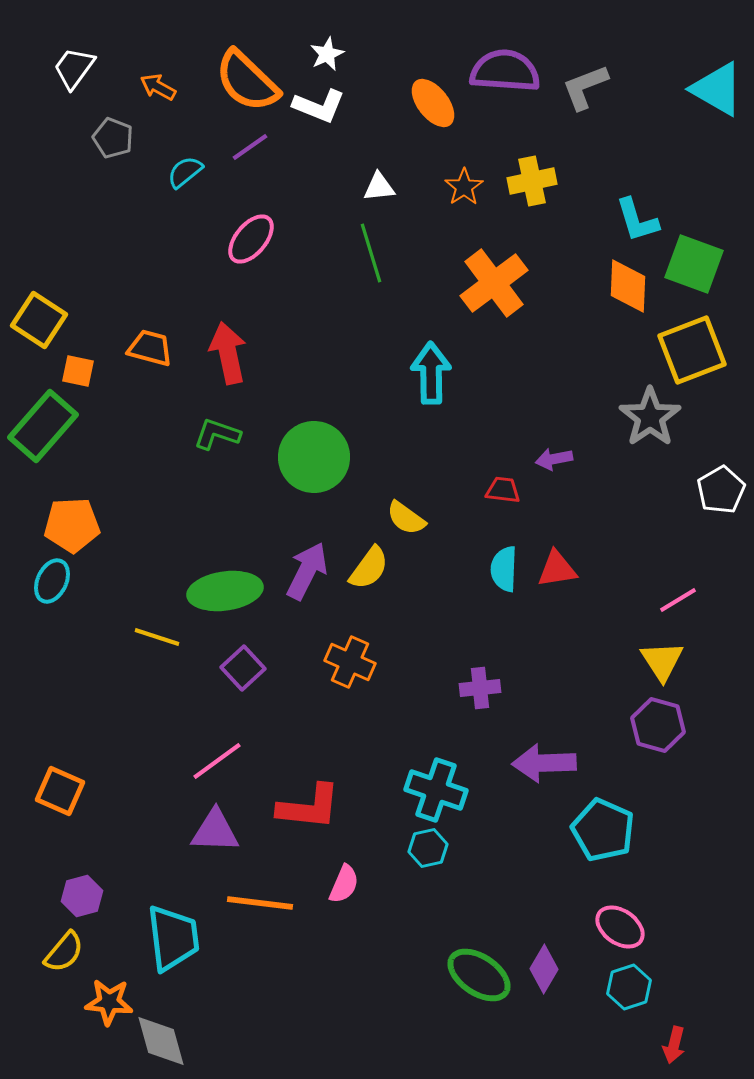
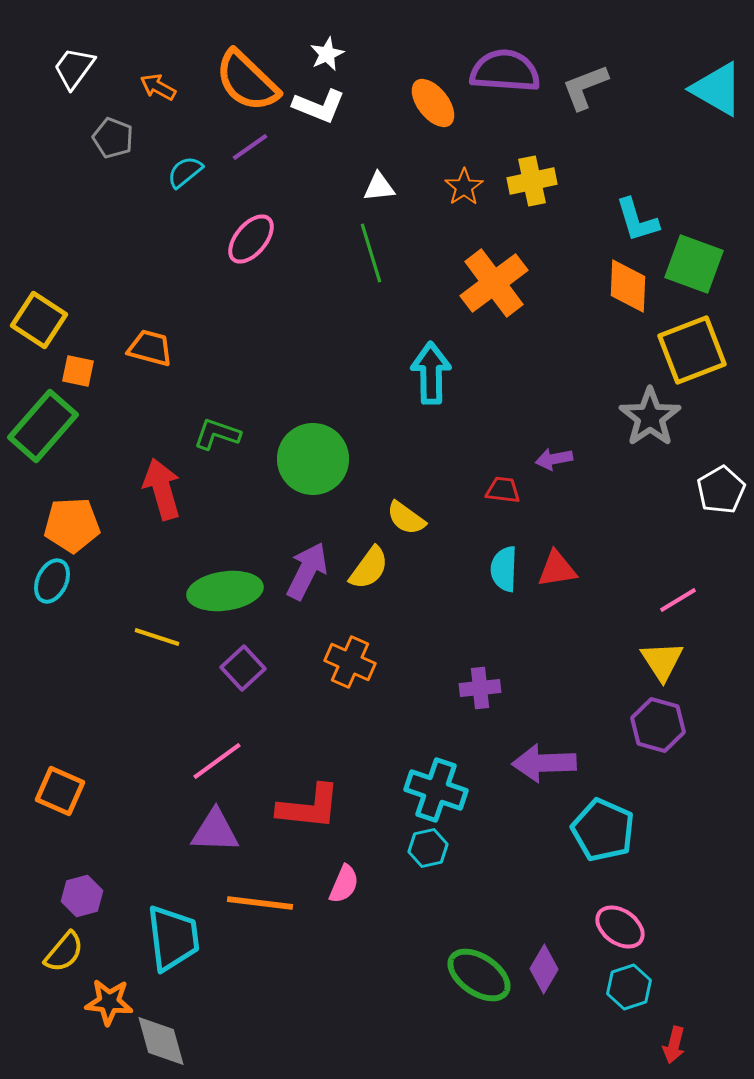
red arrow at (228, 353): moved 66 px left, 136 px down; rotated 4 degrees counterclockwise
green circle at (314, 457): moved 1 px left, 2 px down
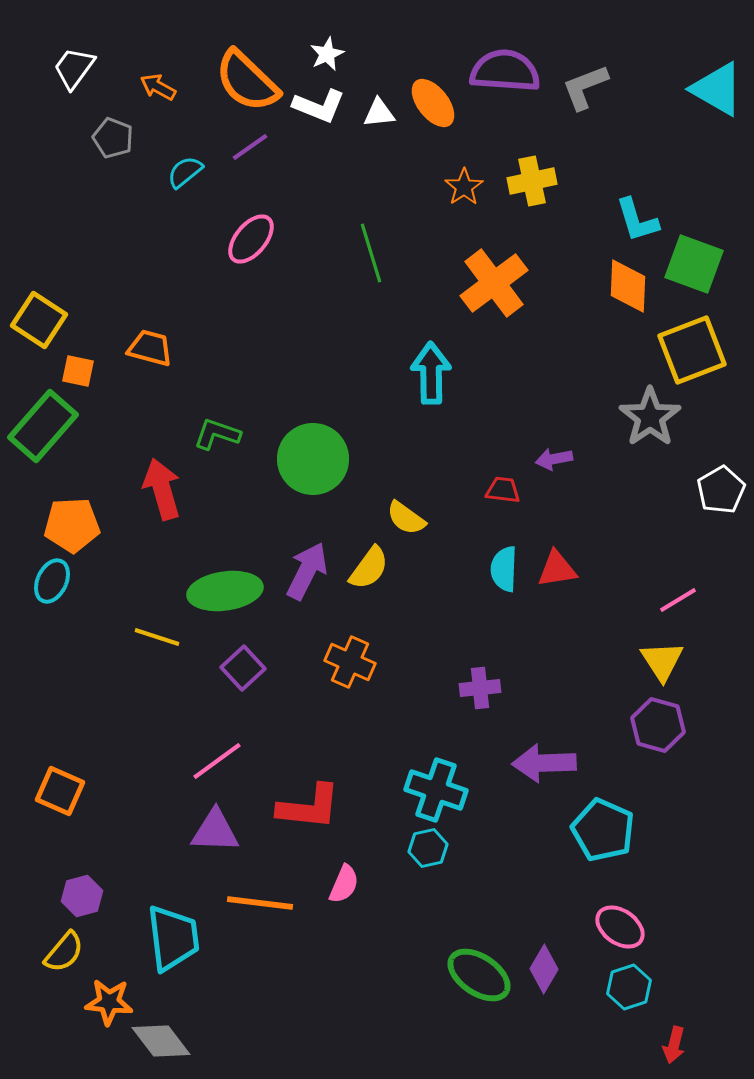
white triangle at (379, 187): moved 74 px up
gray diamond at (161, 1041): rotated 22 degrees counterclockwise
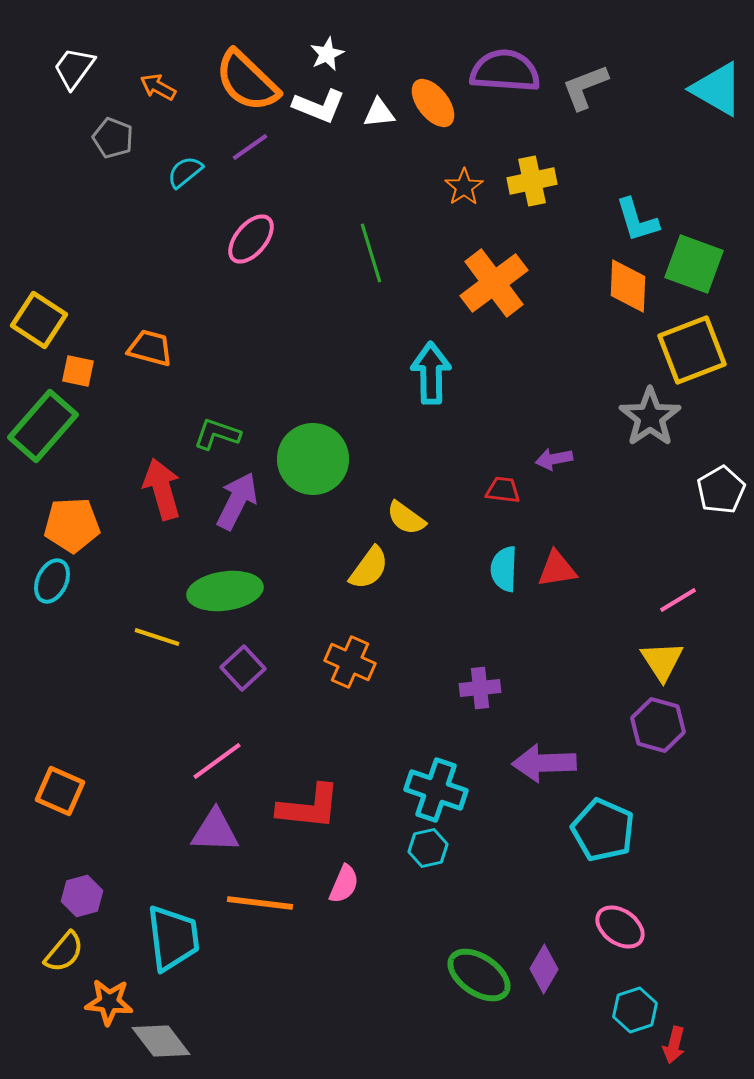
purple arrow at (307, 571): moved 70 px left, 70 px up
cyan hexagon at (629, 987): moved 6 px right, 23 px down
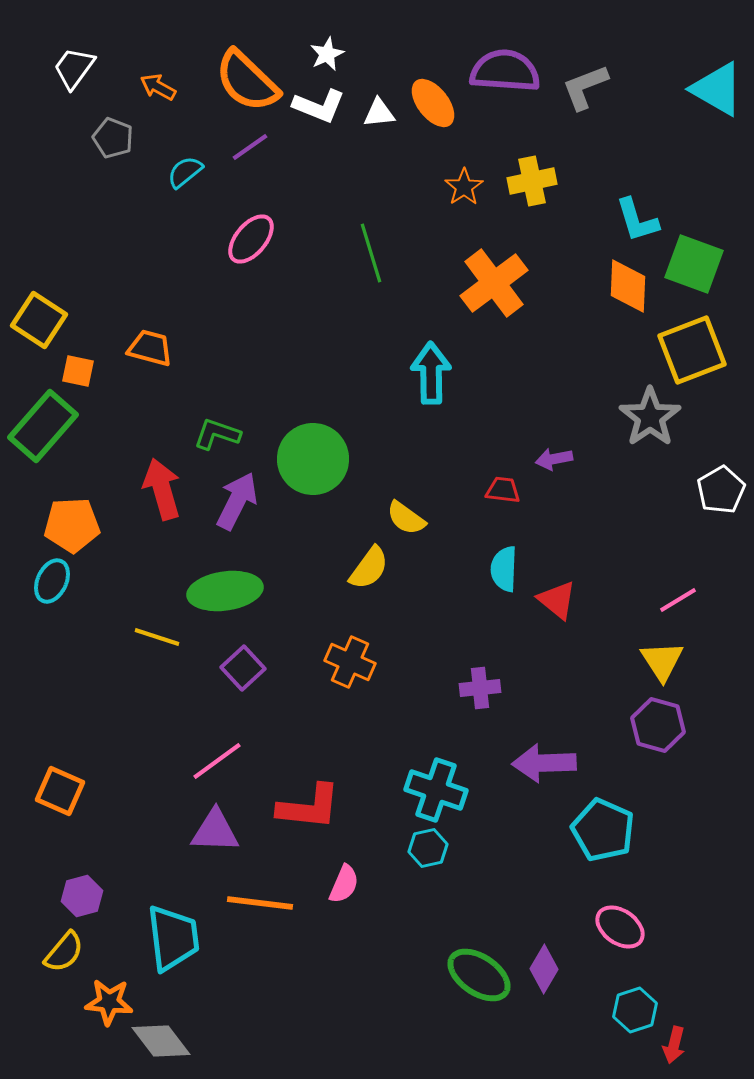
red triangle at (557, 569): moved 31 px down; rotated 48 degrees clockwise
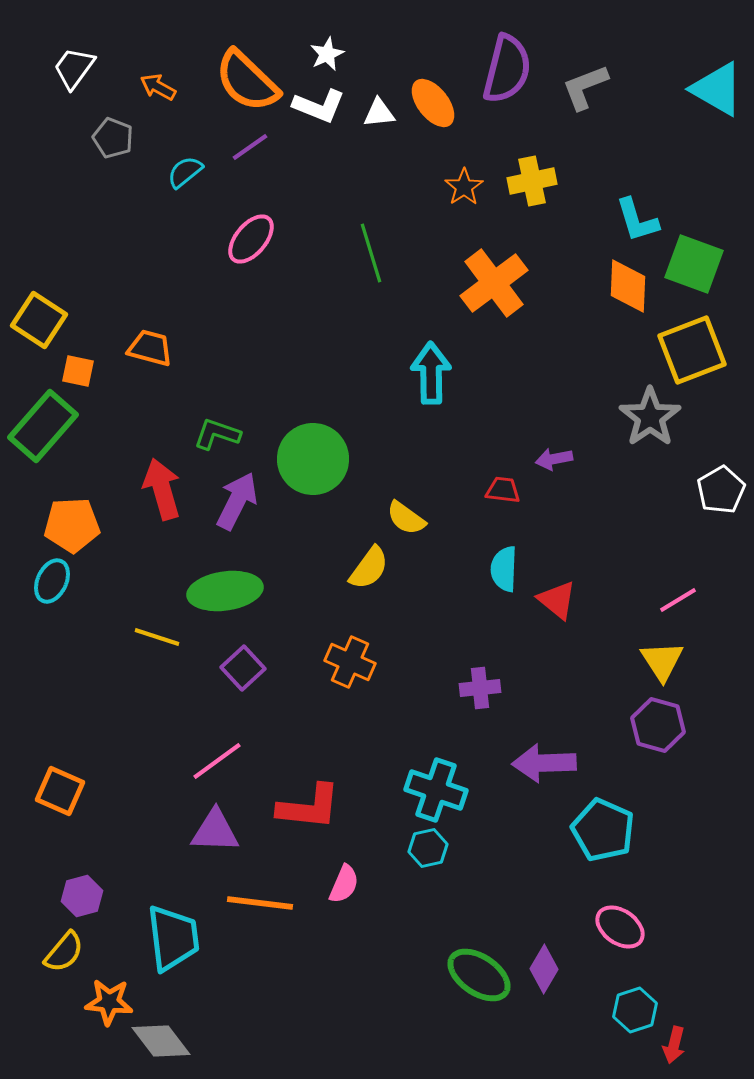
purple semicircle at (505, 71): moved 2 px right, 2 px up; rotated 100 degrees clockwise
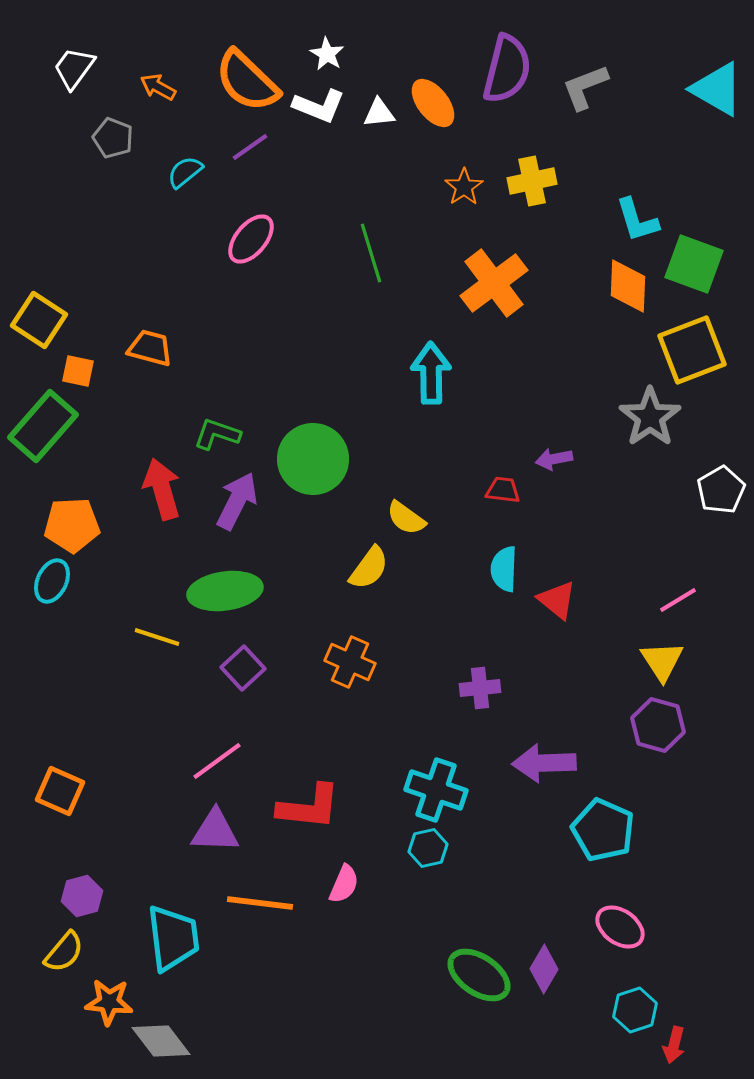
white star at (327, 54): rotated 16 degrees counterclockwise
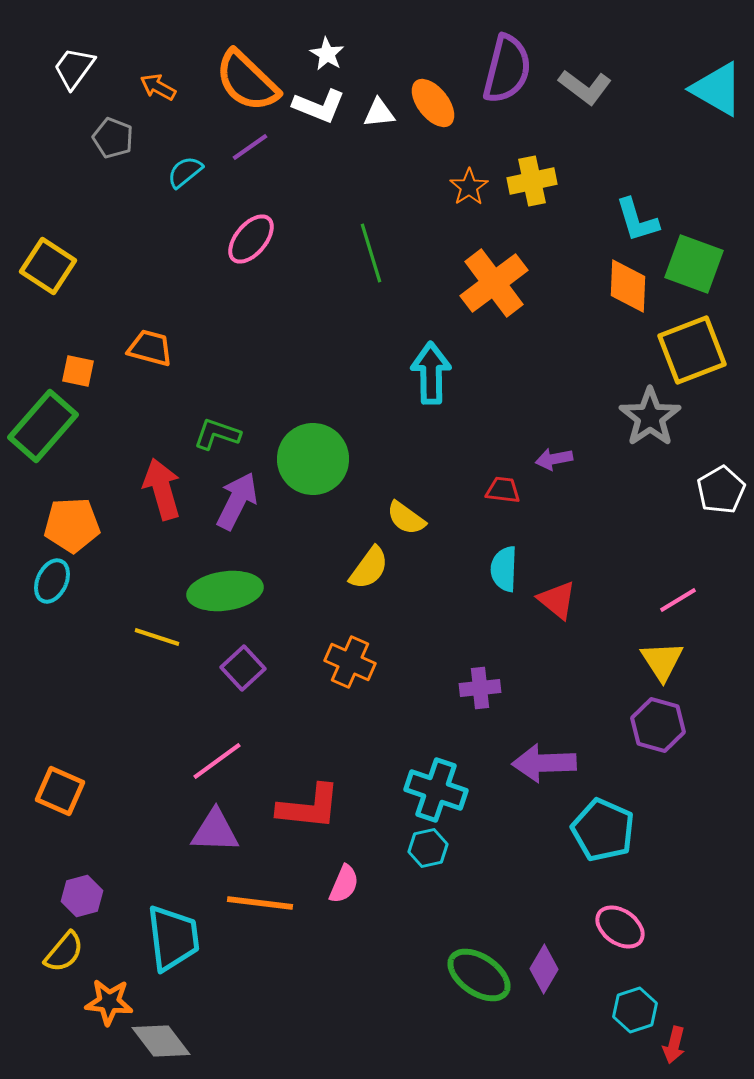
gray L-shape at (585, 87): rotated 122 degrees counterclockwise
orange star at (464, 187): moved 5 px right
yellow square at (39, 320): moved 9 px right, 54 px up
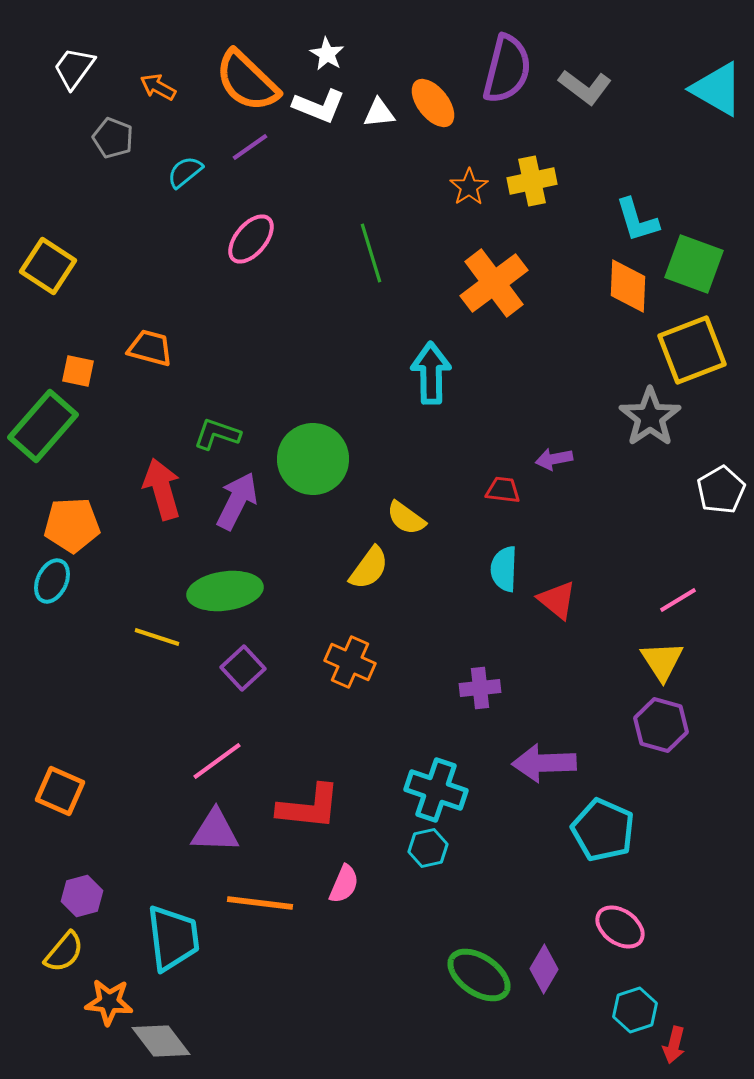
purple hexagon at (658, 725): moved 3 px right
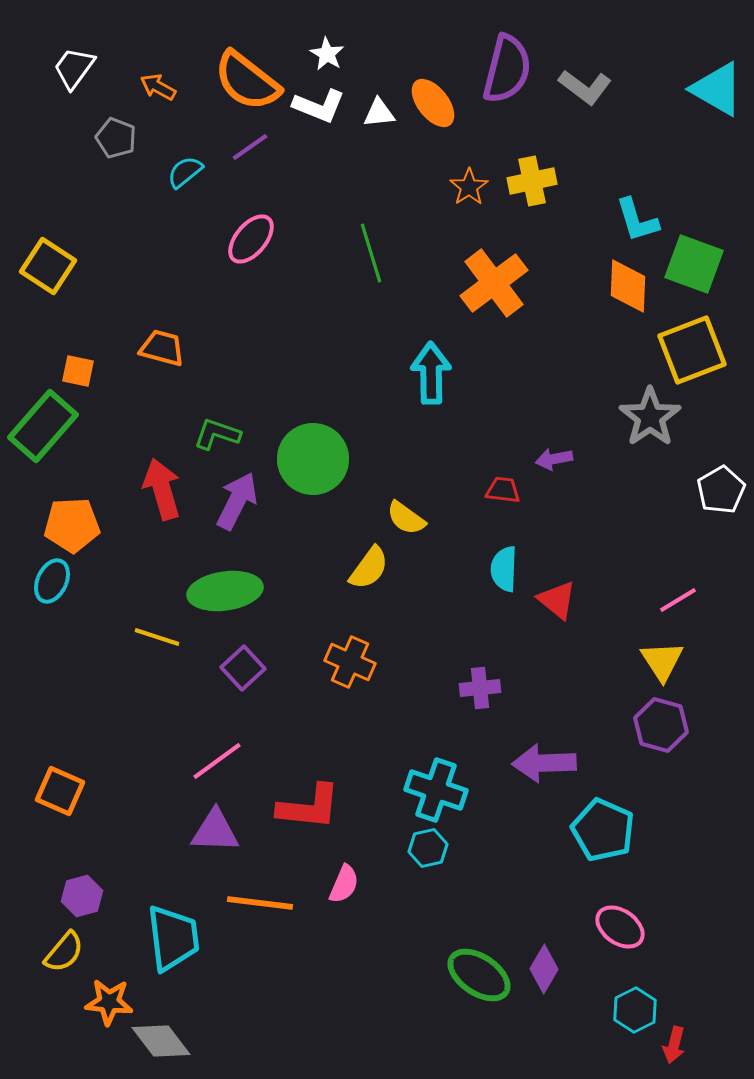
orange semicircle at (247, 81): rotated 6 degrees counterclockwise
gray pentagon at (113, 138): moved 3 px right
orange trapezoid at (150, 348): moved 12 px right
cyan hexagon at (635, 1010): rotated 9 degrees counterclockwise
